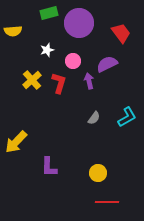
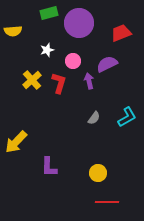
red trapezoid: rotated 75 degrees counterclockwise
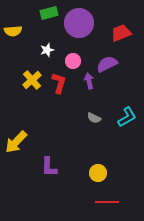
gray semicircle: rotated 80 degrees clockwise
